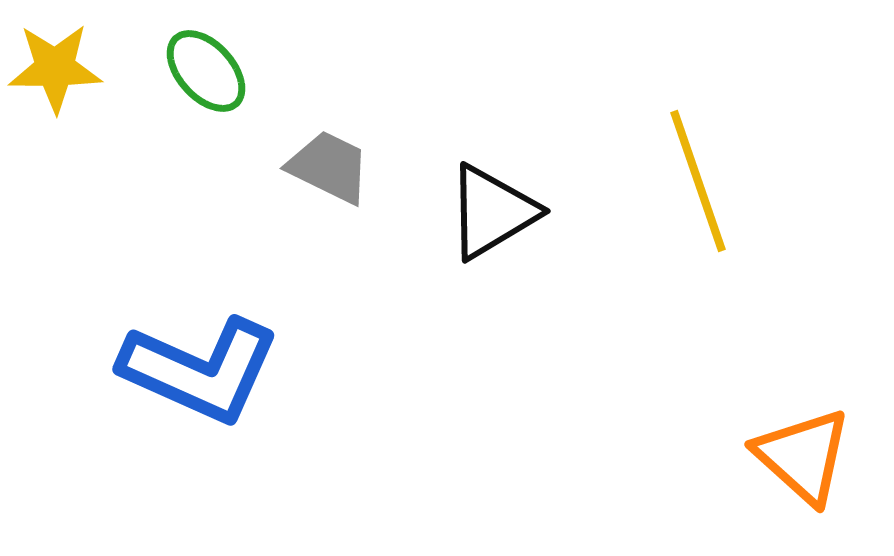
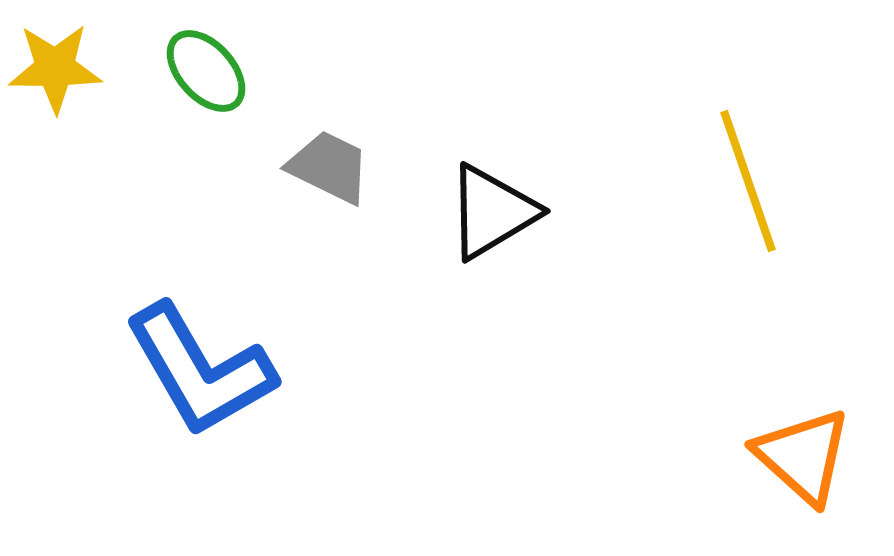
yellow line: moved 50 px right
blue L-shape: rotated 36 degrees clockwise
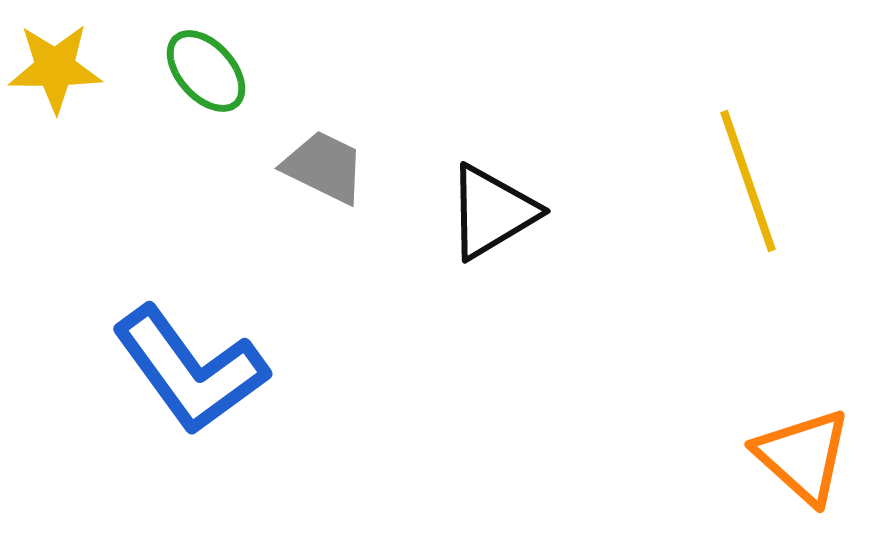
gray trapezoid: moved 5 px left
blue L-shape: moved 10 px left; rotated 6 degrees counterclockwise
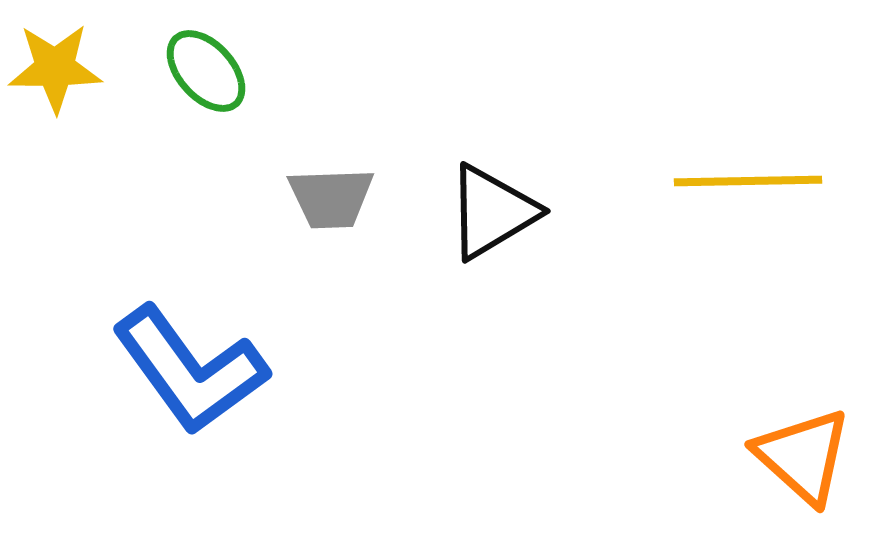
gray trapezoid: moved 7 px right, 31 px down; rotated 152 degrees clockwise
yellow line: rotated 72 degrees counterclockwise
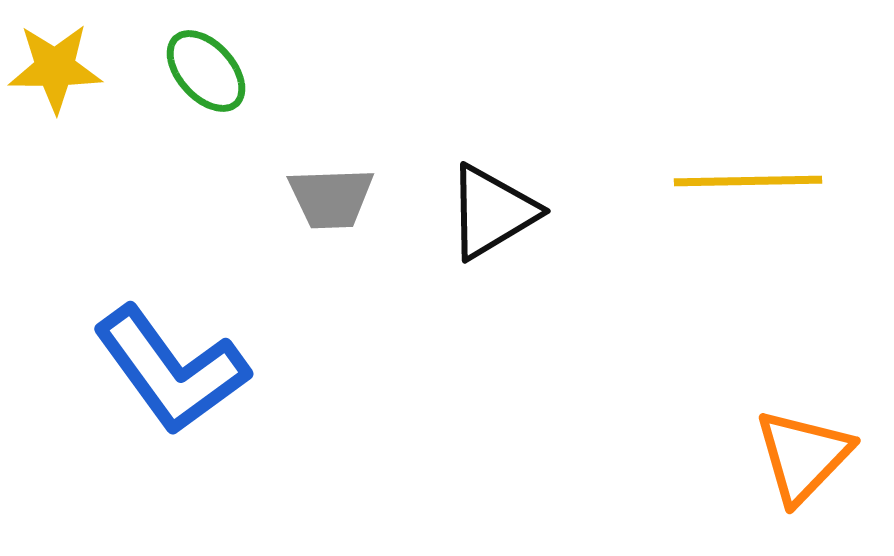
blue L-shape: moved 19 px left
orange triangle: rotated 32 degrees clockwise
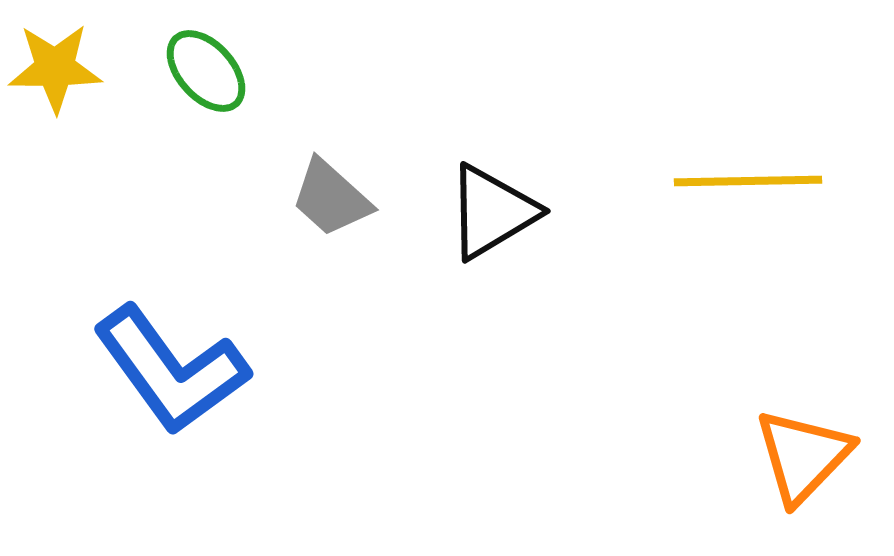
gray trapezoid: rotated 44 degrees clockwise
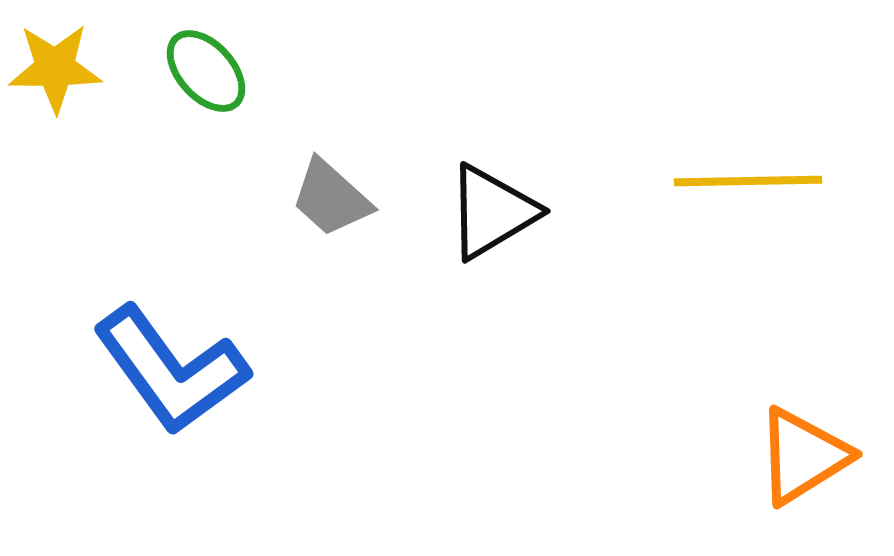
orange triangle: rotated 14 degrees clockwise
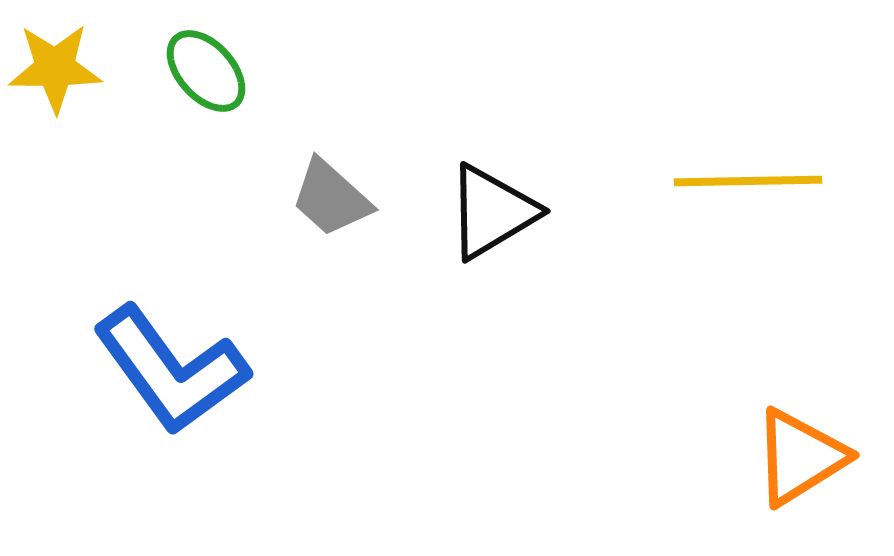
orange triangle: moved 3 px left, 1 px down
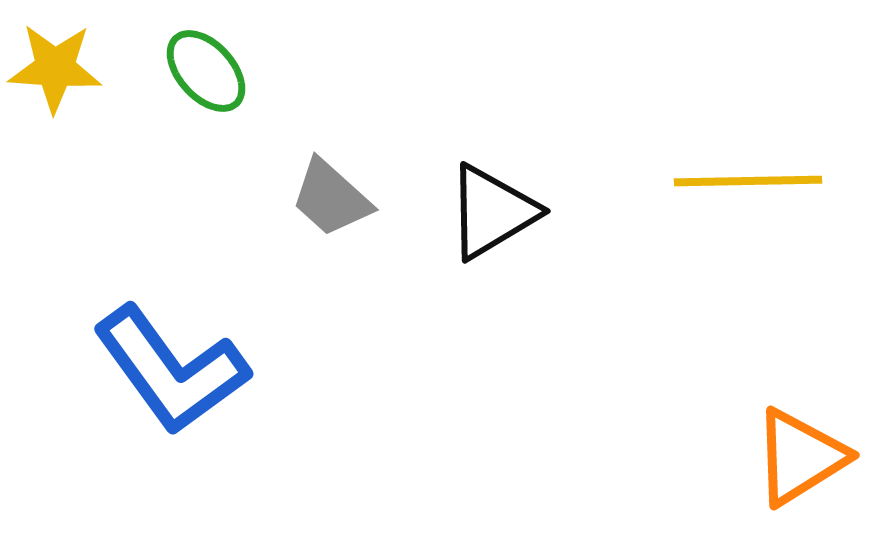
yellow star: rotated 4 degrees clockwise
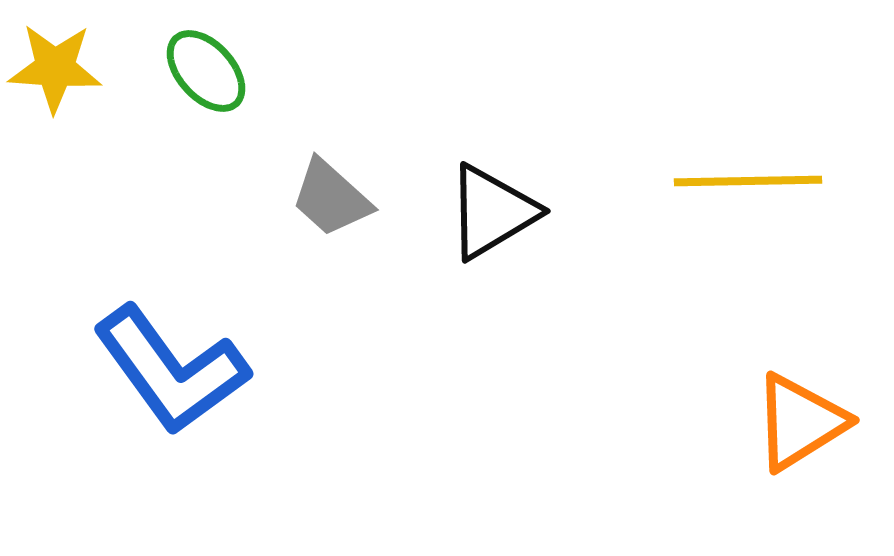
orange triangle: moved 35 px up
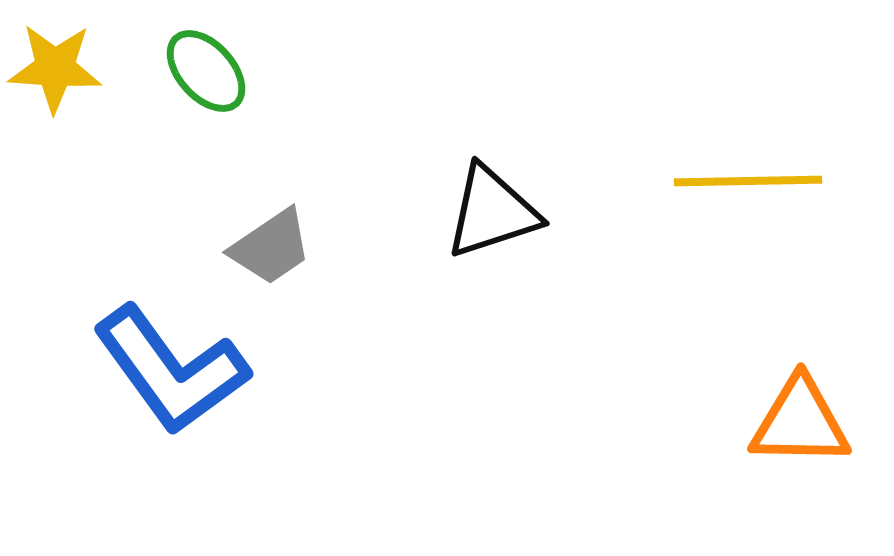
gray trapezoid: moved 60 px left, 49 px down; rotated 76 degrees counterclockwise
black triangle: rotated 13 degrees clockwise
orange triangle: rotated 33 degrees clockwise
